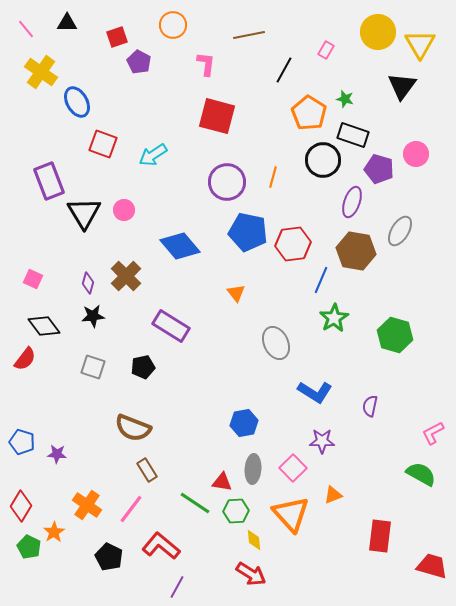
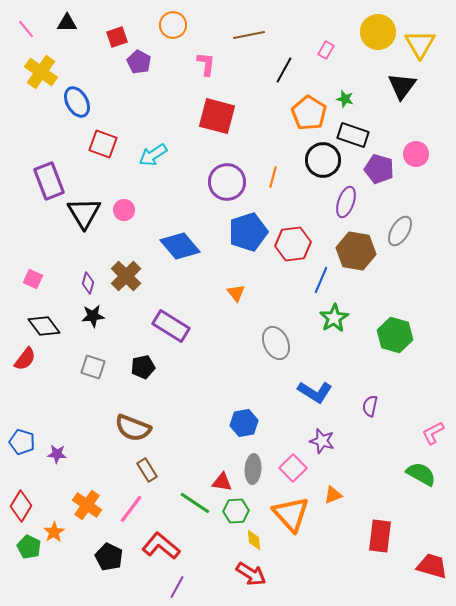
purple ellipse at (352, 202): moved 6 px left
blue pentagon at (248, 232): rotated 30 degrees counterclockwise
purple star at (322, 441): rotated 15 degrees clockwise
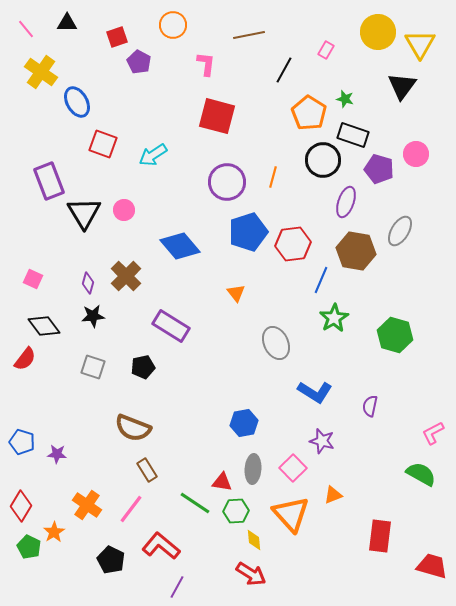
black pentagon at (109, 557): moved 2 px right, 3 px down
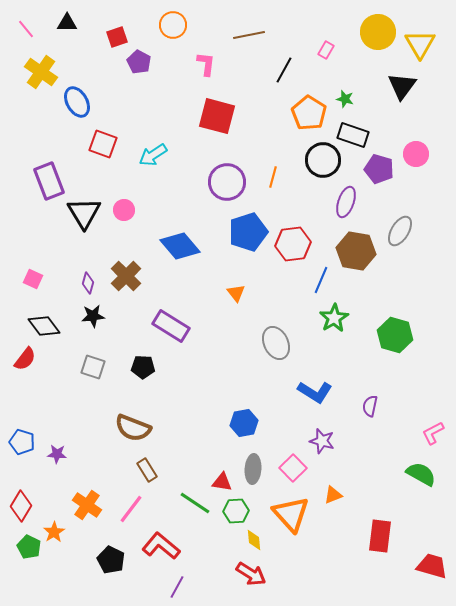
black pentagon at (143, 367): rotated 15 degrees clockwise
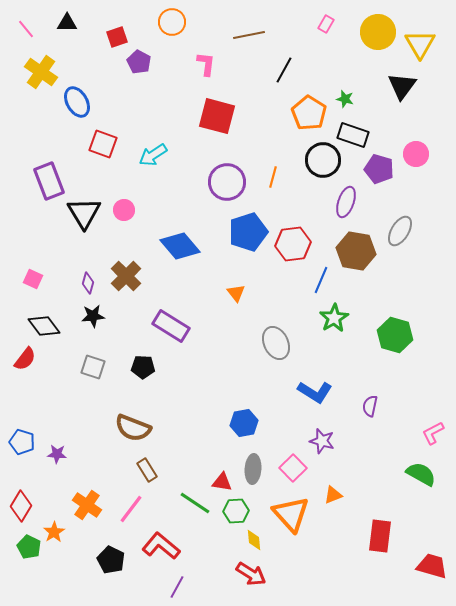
orange circle at (173, 25): moved 1 px left, 3 px up
pink rectangle at (326, 50): moved 26 px up
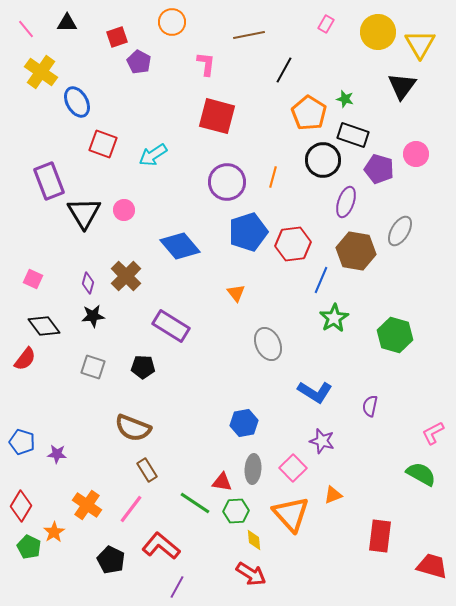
gray ellipse at (276, 343): moved 8 px left, 1 px down
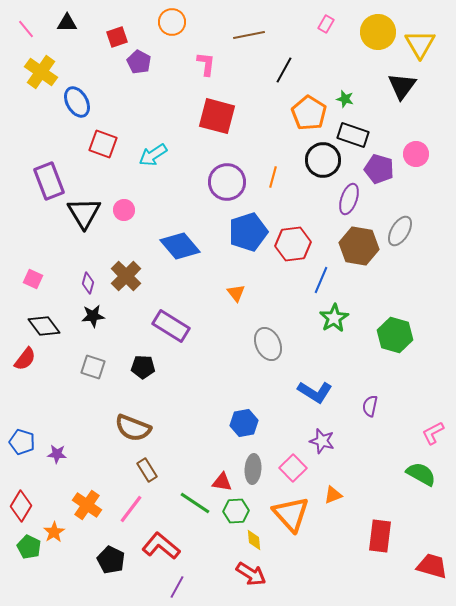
purple ellipse at (346, 202): moved 3 px right, 3 px up
brown hexagon at (356, 251): moved 3 px right, 5 px up
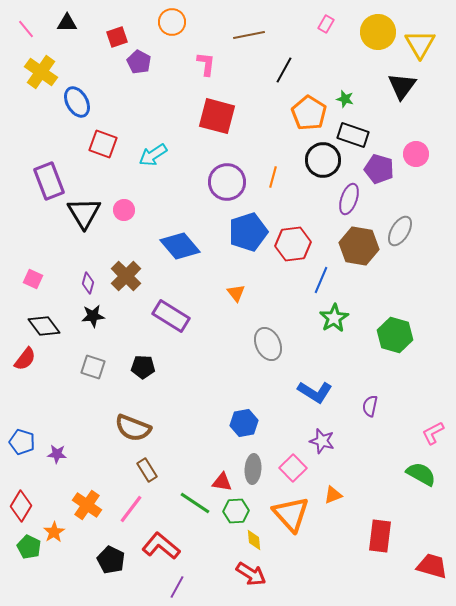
purple rectangle at (171, 326): moved 10 px up
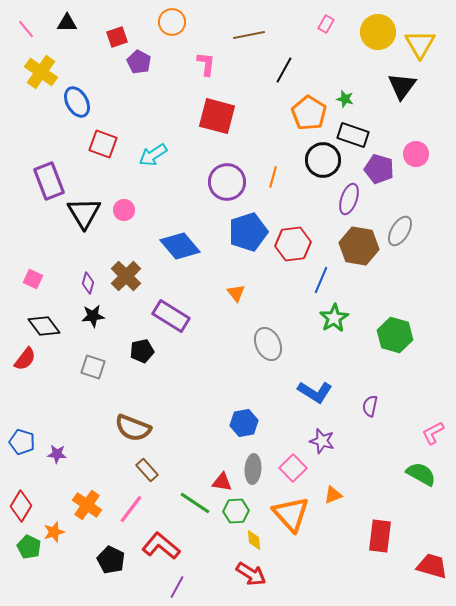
black pentagon at (143, 367): moved 1 px left, 16 px up; rotated 15 degrees counterclockwise
brown rectangle at (147, 470): rotated 10 degrees counterclockwise
orange star at (54, 532): rotated 15 degrees clockwise
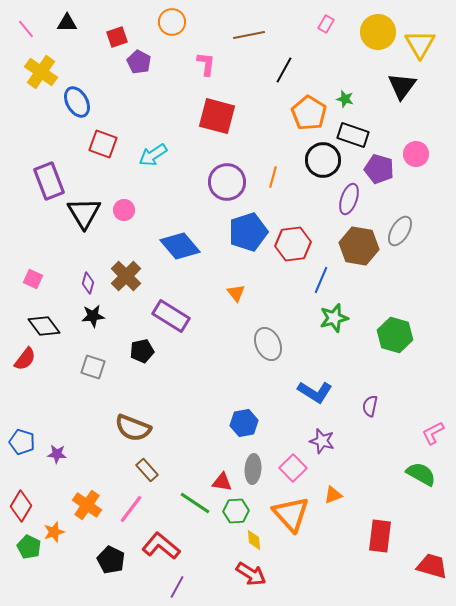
green star at (334, 318): rotated 16 degrees clockwise
